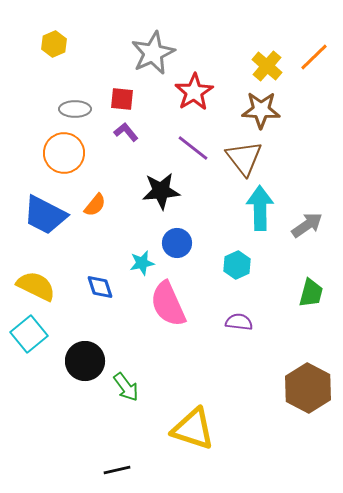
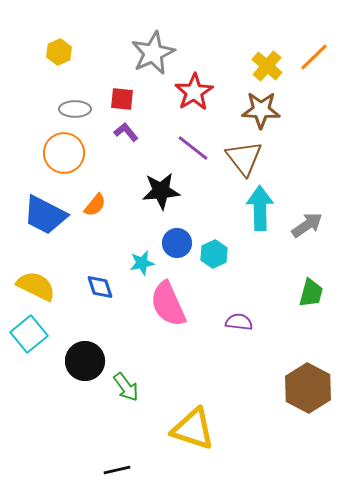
yellow hexagon: moved 5 px right, 8 px down
cyan hexagon: moved 23 px left, 11 px up
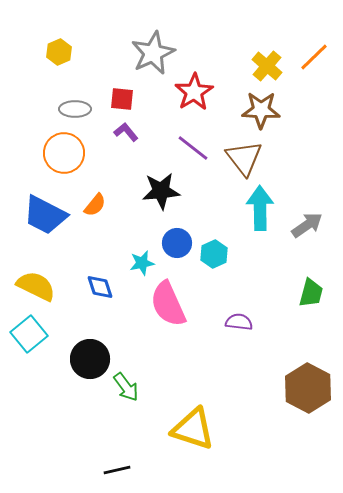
black circle: moved 5 px right, 2 px up
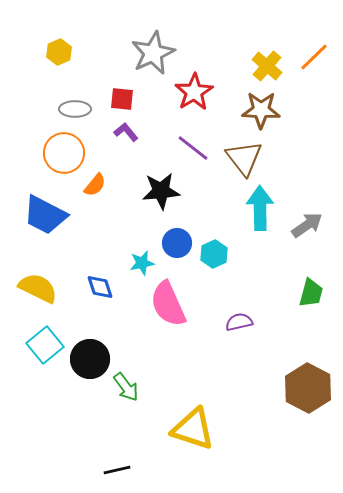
orange semicircle: moved 20 px up
yellow semicircle: moved 2 px right, 2 px down
purple semicircle: rotated 20 degrees counterclockwise
cyan square: moved 16 px right, 11 px down
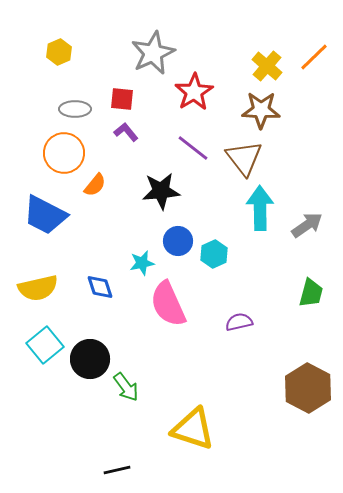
blue circle: moved 1 px right, 2 px up
yellow semicircle: rotated 141 degrees clockwise
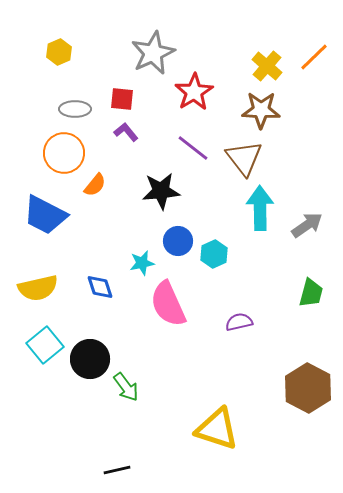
yellow triangle: moved 24 px right
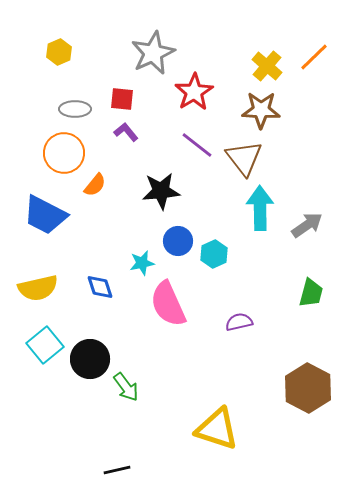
purple line: moved 4 px right, 3 px up
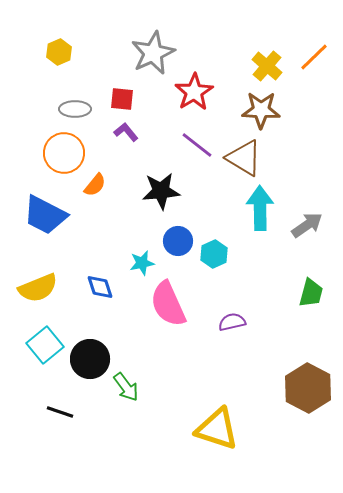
brown triangle: rotated 21 degrees counterclockwise
yellow semicircle: rotated 9 degrees counterclockwise
purple semicircle: moved 7 px left
black line: moved 57 px left, 58 px up; rotated 32 degrees clockwise
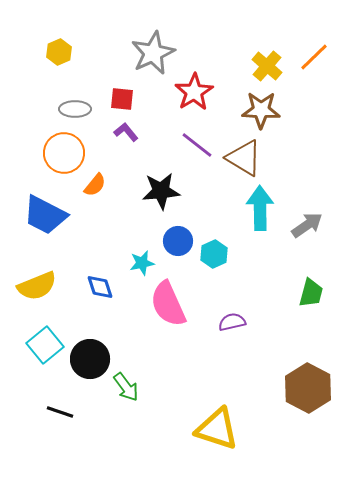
yellow semicircle: moved 1 px left, 2 px up
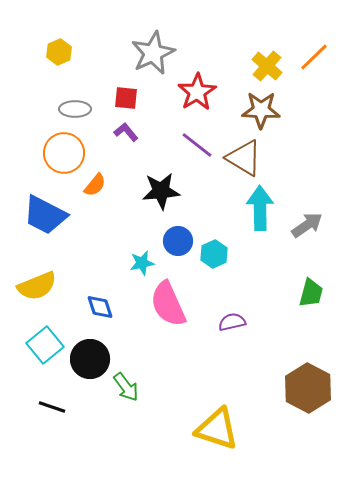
red star: moved 3 px right
red square: moved 4 px right, 1 px up
blue diamond: moved 20 px down
black line: moved 8 px left, 5 px up
